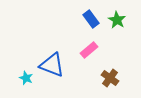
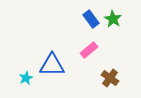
green star: moved 4 px left, 1 px up
blue triangle: rotated 20 degrees counterclockwise
cyan star: rotated 24 degrees clockwise
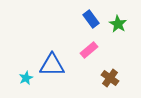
green star: moved 5 px right, 5 px down
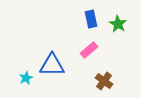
blue rectangle: rotated 24 degrees clockwise
brown cross: moved 6 px left, 3 px down
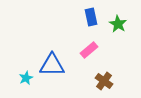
blue rectangle: moved 2 px up
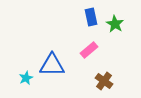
green star: moved 3 px left
